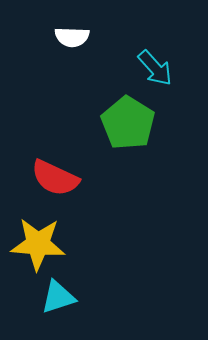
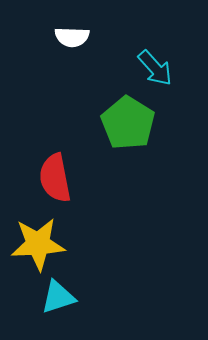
red semicircle: rotated 54 degrees clockwise
yellow star: rotated 8 degrees counterclockwise
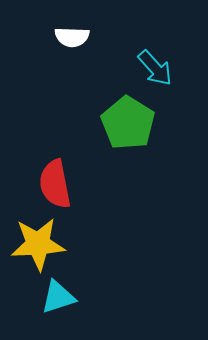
red semicircle: moved 6 px down
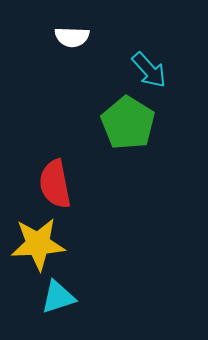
cyan arrow: moved 6 px left, 2 px down
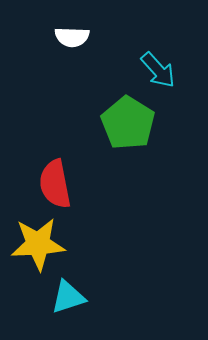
cyan arrow: moved 9 px right
cyan triangle: moved 10 px right
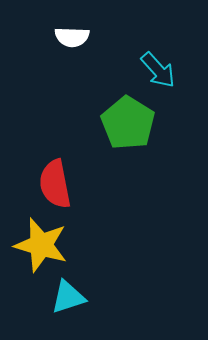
yellow star: moved 3 px right, 1 px down; rotated 20 degrees clockwise
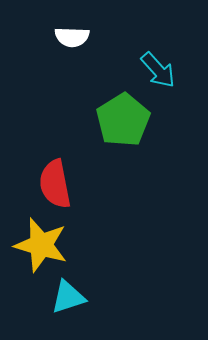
green pentagon: moved 5 px left, 3 px up; rotated 8 degrees clockwise
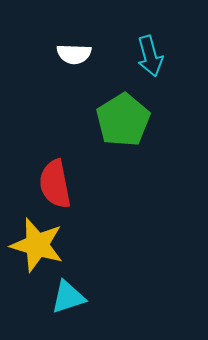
white semicircle: moved 2 px right, 17 px down
cyan arrow: moved 8 px left, 14 px up; rotated 27 degrees clockwise
yellow star: moved 4 px left
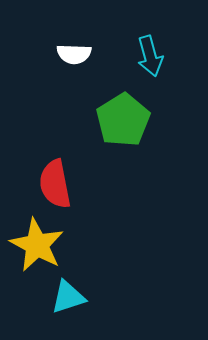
yellow star: rotated 12 degrees clockwise
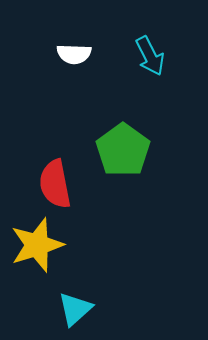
cyan arrow: rotated 12 degrees counterclockwise
green pentagon: moved 30 px down; rotated 4 degrees counterclockwise
yellow star: rotated 26 degrees clockwise
cyan triangle: moved 7 px right, 12 px down; rotated 24 degrees counterclockwise
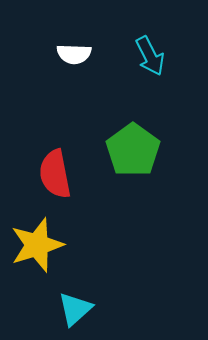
green pentagon: moved 10 px right
red semicircle: moved 10 px up
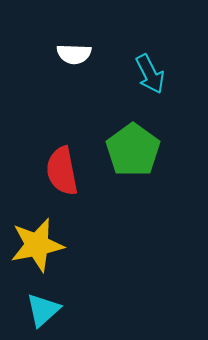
cyan arrow: moved 18 px down
red semicircle: moved 7 px right, 3 px up
yellow star: rotated 6 degrees clockwise
cyan triangle: moved 32 px left, 1 px down
